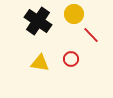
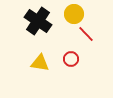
red line: moved 5 px left, 1 px up
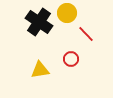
yellow circle: moved 7 px left, 1 px up
black cross: moved 1 px right, 1 px down
yellow triangle: moved 7 px down; rotated 18 degrees counterclockwise
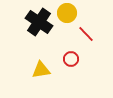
yellow triangle: moved 1 px right
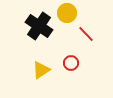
black cross: moved 4 px down
red circle: moved 4 px down
yellow triangle: rotated 24 degrees counterclockwise
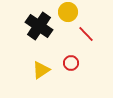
yellow circle: moved 1 px right, 1 px up
